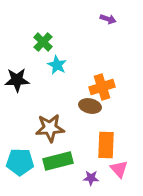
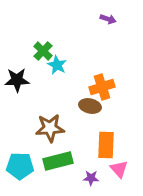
green cross: moved 9 px down
cyan pentagon: moved 4 px down
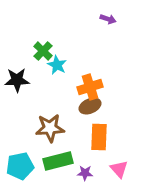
orange cross: moved 12 px left
brown ellipse: rotated 35 degrees counterclockwise
orange rectangle: moved 7 px left, 8 px up
cyan pentagon: rotated 12 degrees counterclockwise
purple star: moved 6 px left, 5 px up
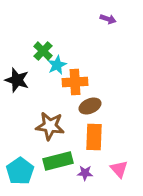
cyan star: rotated 18 degrees clockwise
black star: rotated 20 degrees clockwise
orange cross: moved 15 px left, 5 px up; rotated 15 degrees clockwise
brown star: moved 2 px up; rotated 12 degrees clockwise
orange rectangle: moved 5 px left
cyan pentagon: moved 5 px down; rotated 24 degrees counterclockwise
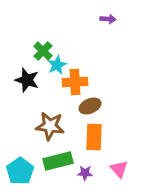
purple arrow: rotated 14 degrees counterclockwise
black star: moved 10 px right
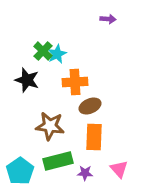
cyan star: moved 11 px up
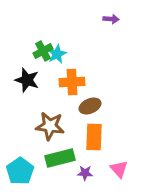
purple arrow: moved 3 px right
green cross: rotated 18 degrees clockwise
orange cross: moved 3 px left
green rectangle: moved 2 px right, 3 px up
